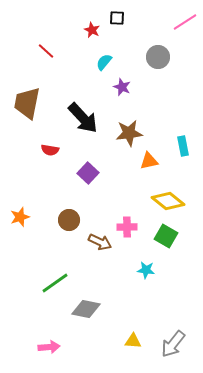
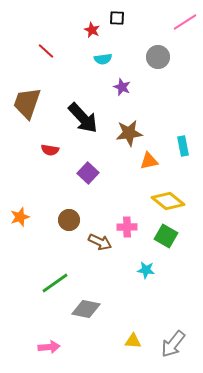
cyan semicircle: moved 1 px left, 3 px up; rotated 138 degrees counterclockwise
brown trapezoid: rotated 8 degrees clockwise
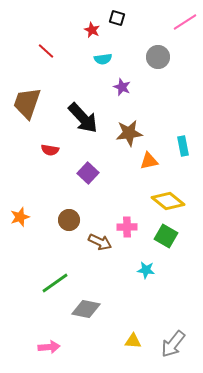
black square: rotated 14 degrees clockwise
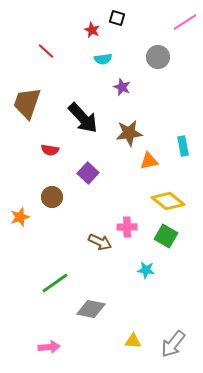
brown circle: moved 17 px left, 23 px up
gray diamond: moved 5 px right
